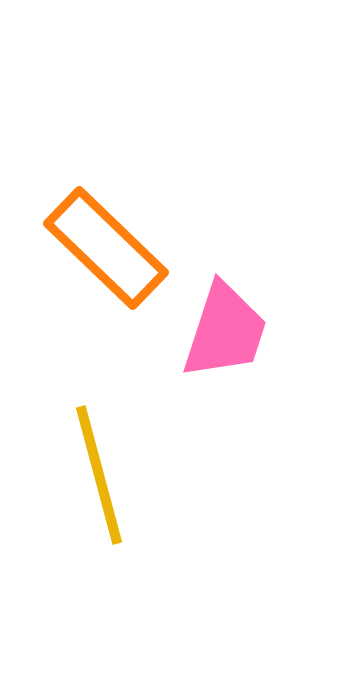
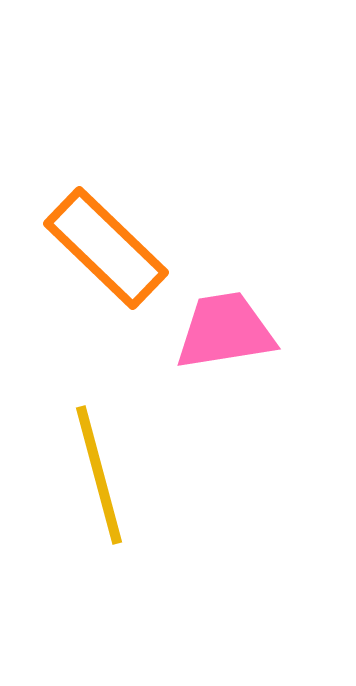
pink trapezoid: rotated 117 degrees counterclockwise
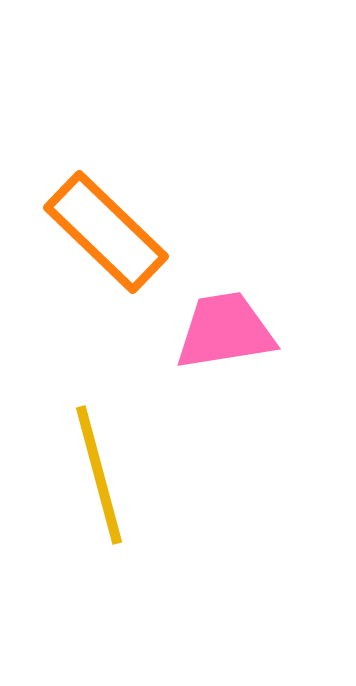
orange rectangle: moved 16 px up
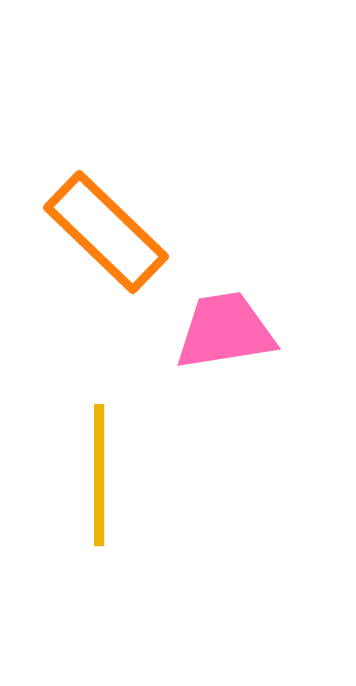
yellow line: rotated 15 degrees clockwise
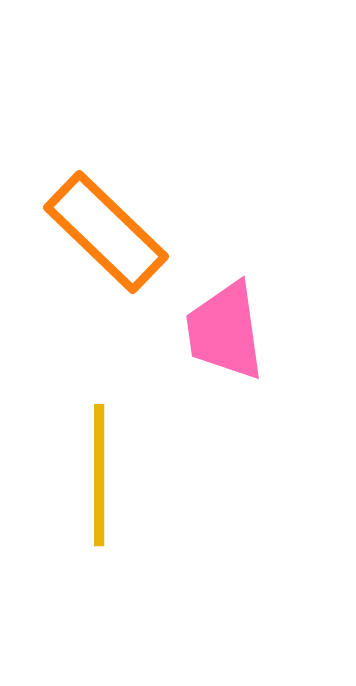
pink trapezoid: rotated 89 degrees counterclockwise
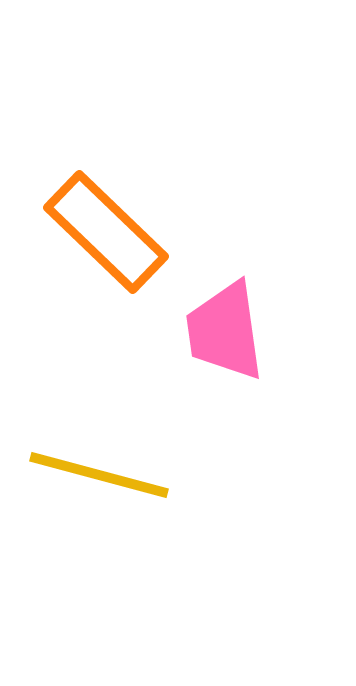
yellow line: rotated 75 degrees counterclockwise
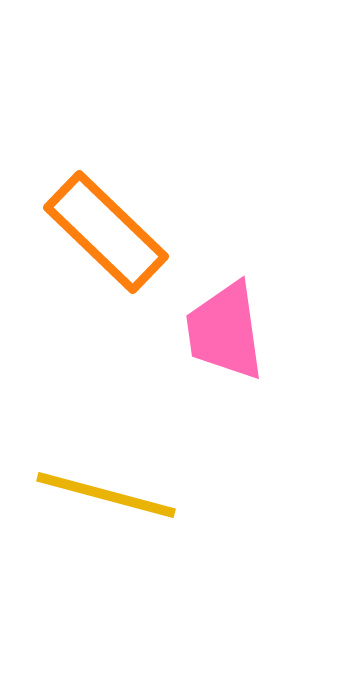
yellow line: moved 7 px right, 20 px down
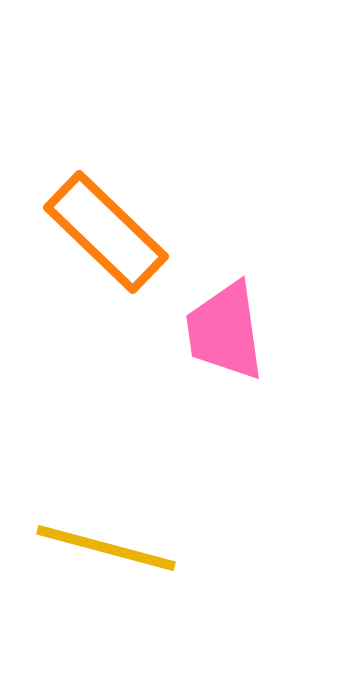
yellow line: moved 53 px down
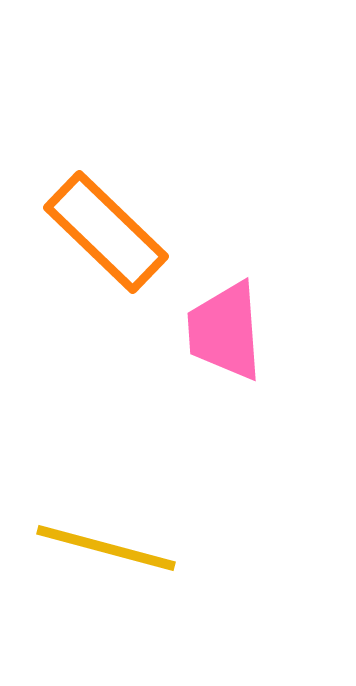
pink trapezoid: rotated 4 degrees clockwise
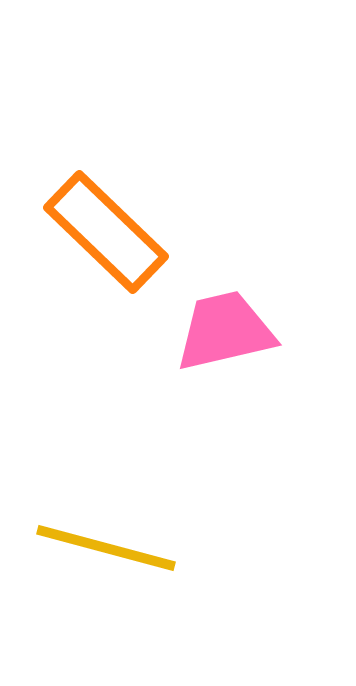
pink trapezoid: rotated 81 degrees clockwise
